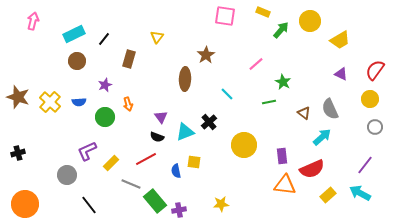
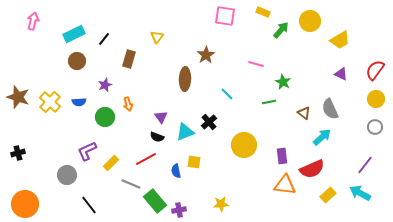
pink line at (256, 64): rotated 56 degrees clockwise
yellow circle at (370, 99): moved 6 px right
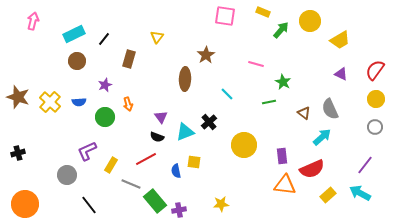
yellow rectangle at (111, 163): moved 2 px down; rotated 14 degrees counterclockwise
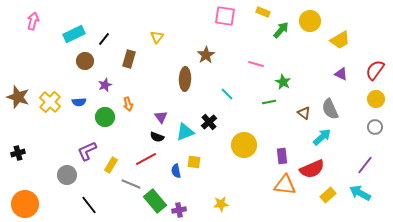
brown circle at (77, 61): moved 8 px right
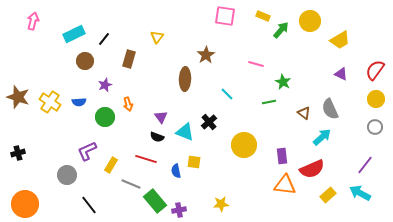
yellow rectangle at (263, 12): moved 4 px down
yellow cross at (50, 102): rotated 10 degrees counterclockwise
cyan triangle at (185, 132): rotated 42 degrees clockwise
red line at (146, 159): rotated 45 degrees clockwise
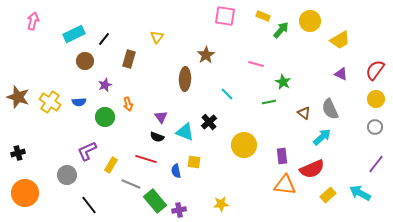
purple line at (365, 165): moved 11 px right, 1 px up
orange circle at (25, 204): moved 11 px up
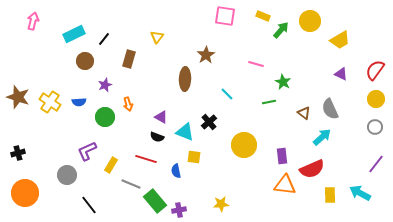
purple triangle at (161, 117): rotated 24 degrees counterclockwise
yellow square at (194, 162): moved 5 px up
yellow rectangle at (328, 195): moved 2 px right; rotated 49 degrees counterclockwise
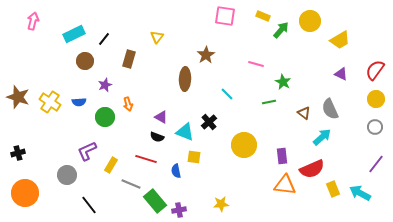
yellow rectangle at (330, 195): moved 3 px right, 6 px up; rotated 21 degrees counterclockwise
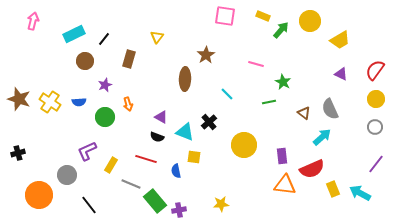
brown star at (18, 97): moved 1 px right, 2 px down
orange circle at (25, 193): moved 14 px right, 2 px down
